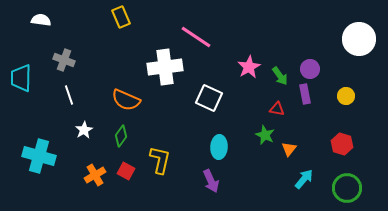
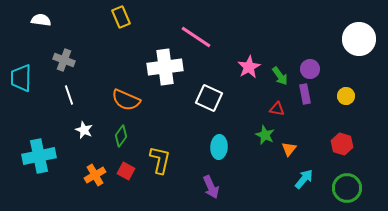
white star: rotated 18 degrees counterclockwise
cyan cross: rotated 28 degrees counterclockwise
purple arrow: moved 6 px down
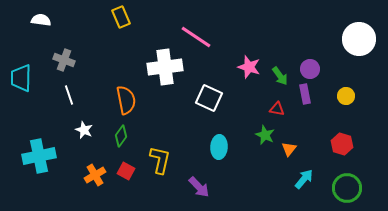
pink star: rotated 25 degrees counterclockwise
orange semicircle: rotated 124 degrees counterclockwise
purple arrow: moved 12 px left; rotated 20 degrees counterclockwise
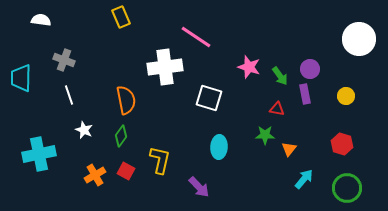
white square: rotated 8 degrees counterclockwise
green star: rotated 24 degrees counterclockwise
cyan cross: moved 2 px up
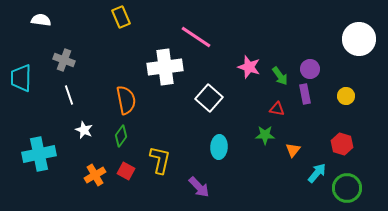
white square: rotated 24 degrees clockwise
orange triangle: moved 4 px right, 1 px down
cyan arrow: moved 13 px right, 6 px up
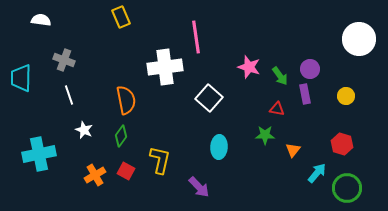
pink line: rotated 48 degrees clockwise
